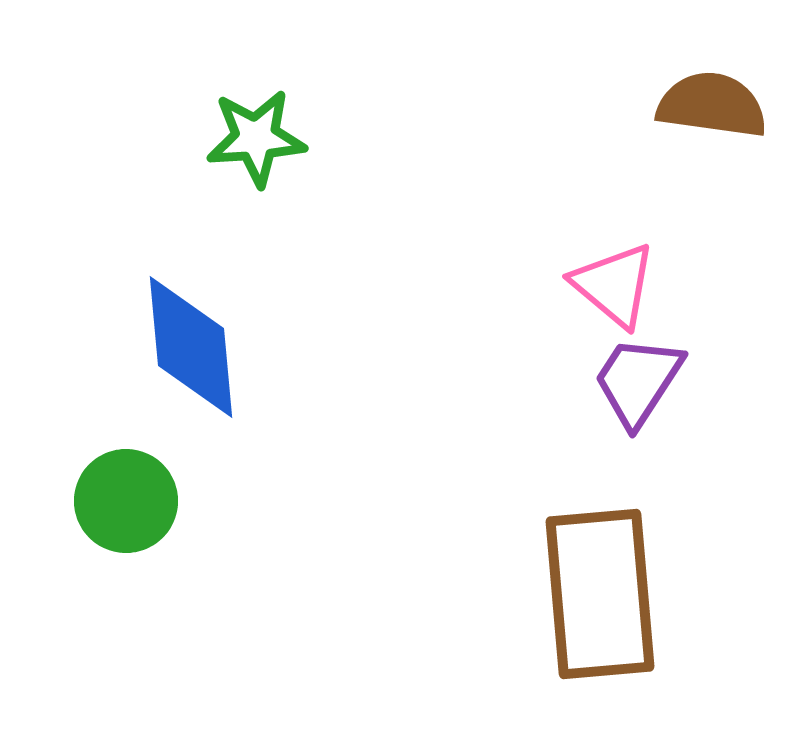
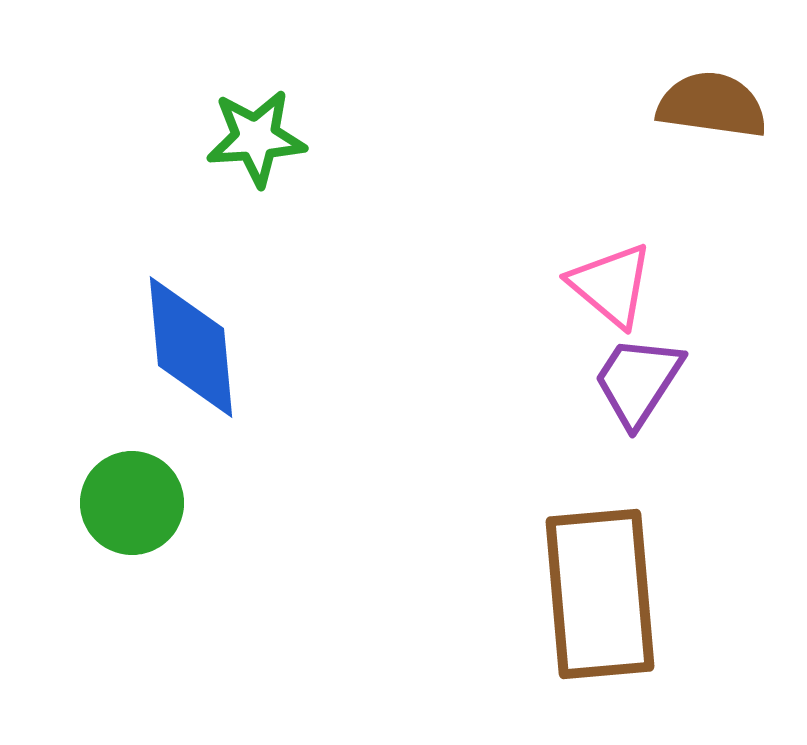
pink triangle: moved 3 px left
green circle: moved 6 px right, 2 px down
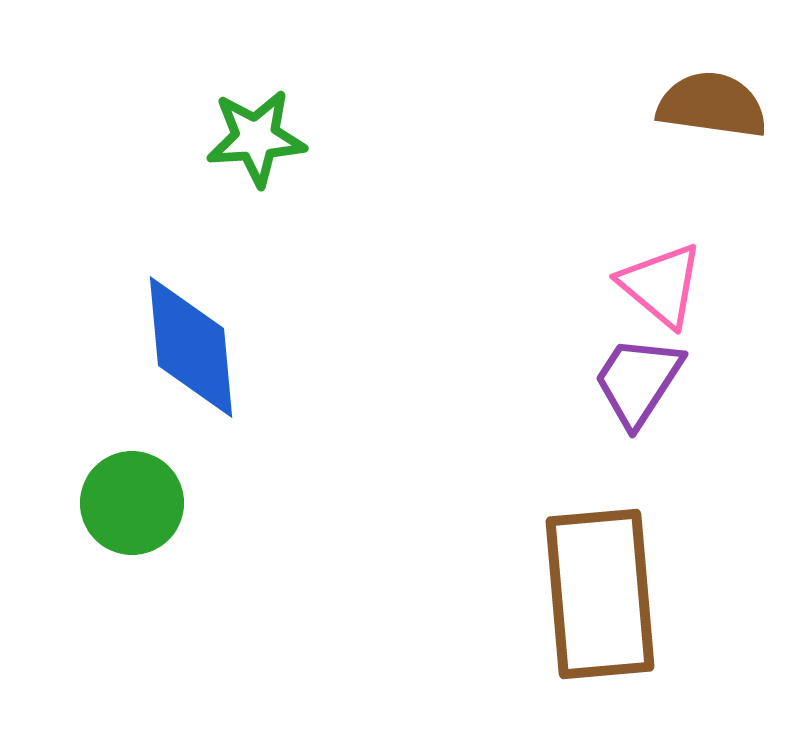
pink triangle: moved 50 px right
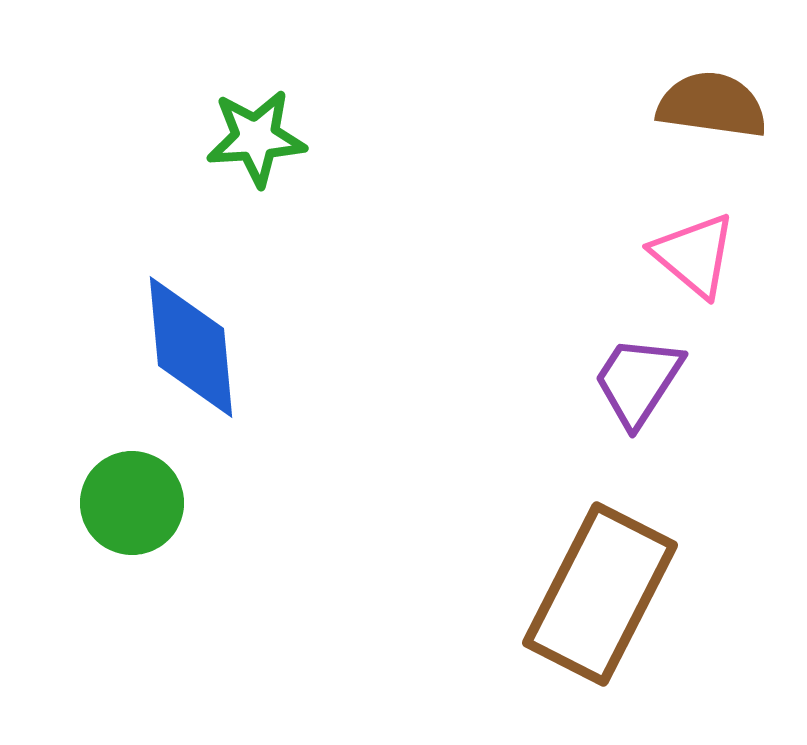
pink triangle: moved 33 px right, 30 px up
brown rectangle: rotated 32 degrees clockwise
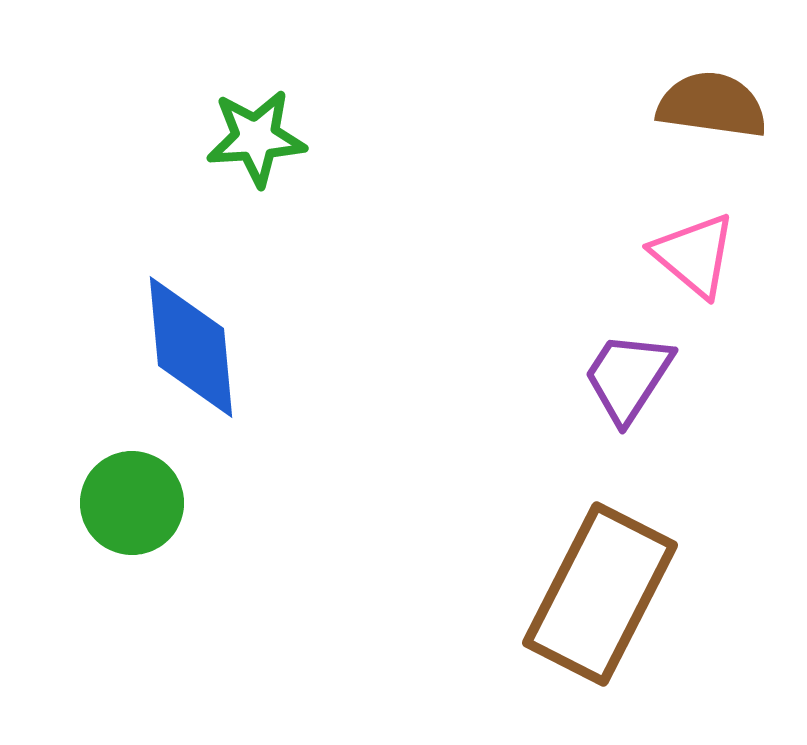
purple trapezoid: moved 10 px left, 4 px up
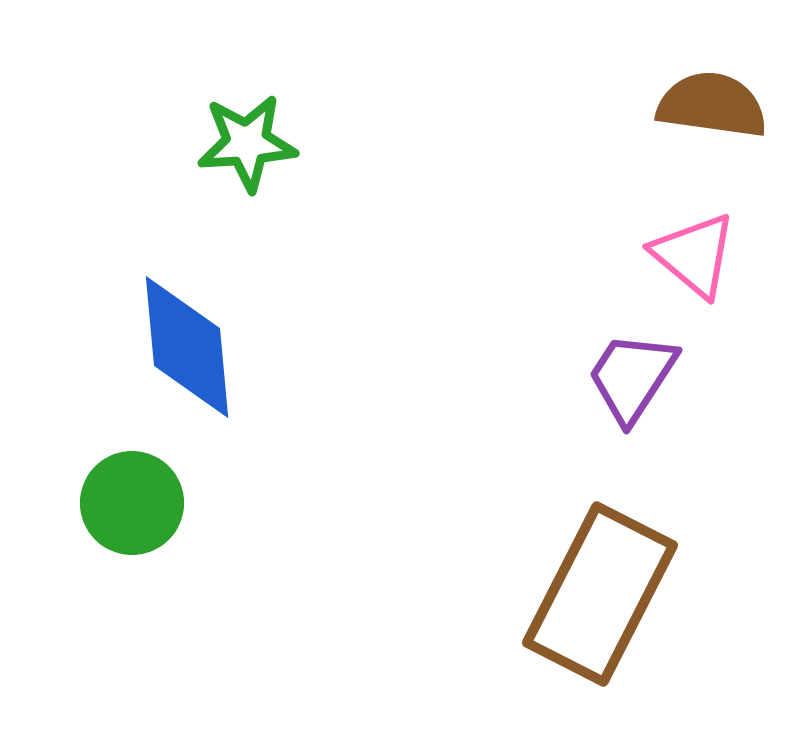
green star: moved 9 px left, 5 px down
blue diamond: moved 4 px left
purple trapezoid: moved 4 px right
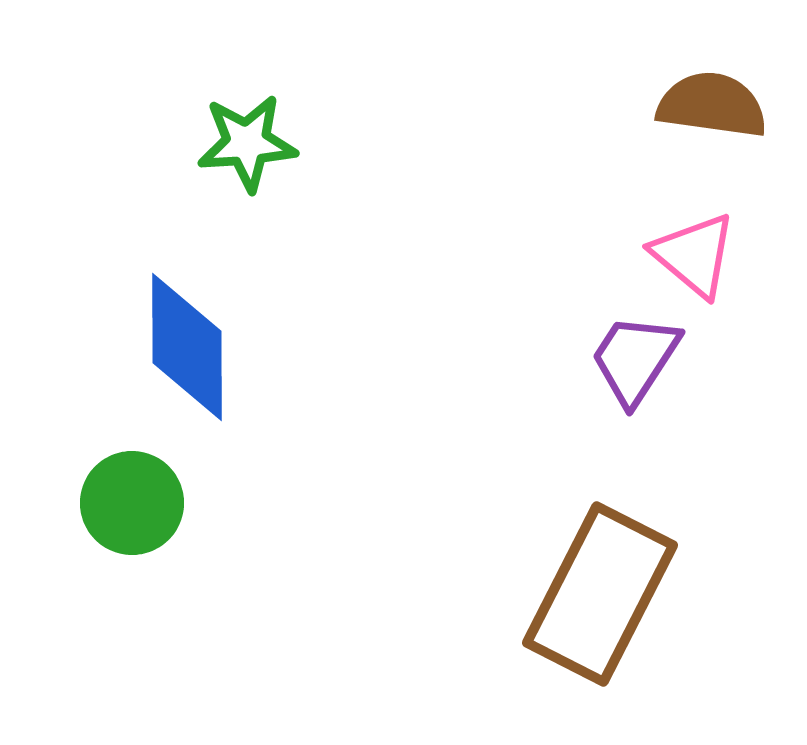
blue diamond: rotated 5 degrees clockwise
purple trapezoid: moved 3 px right, 18 px up
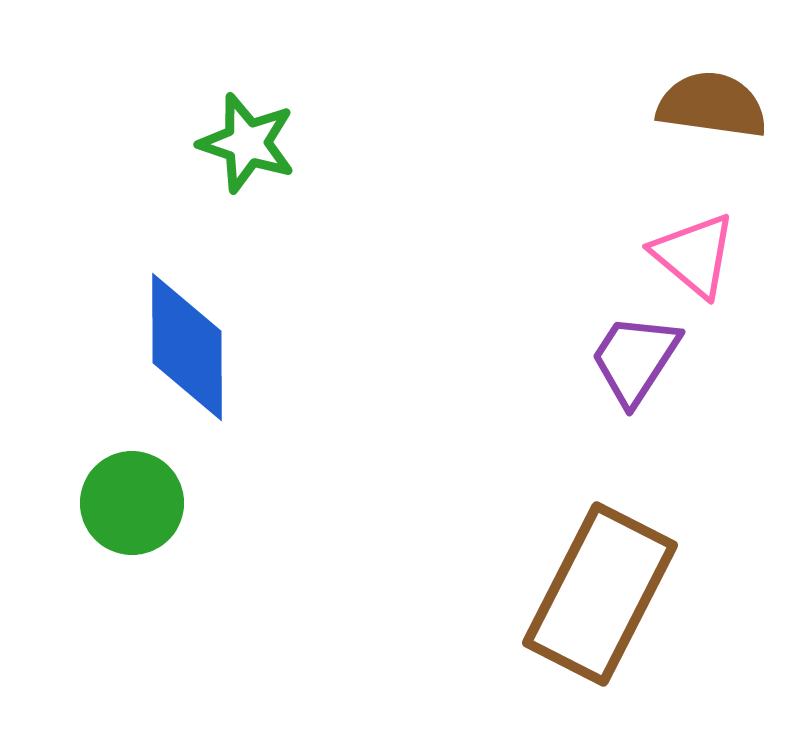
green star: rotated 22 degrees clockwise
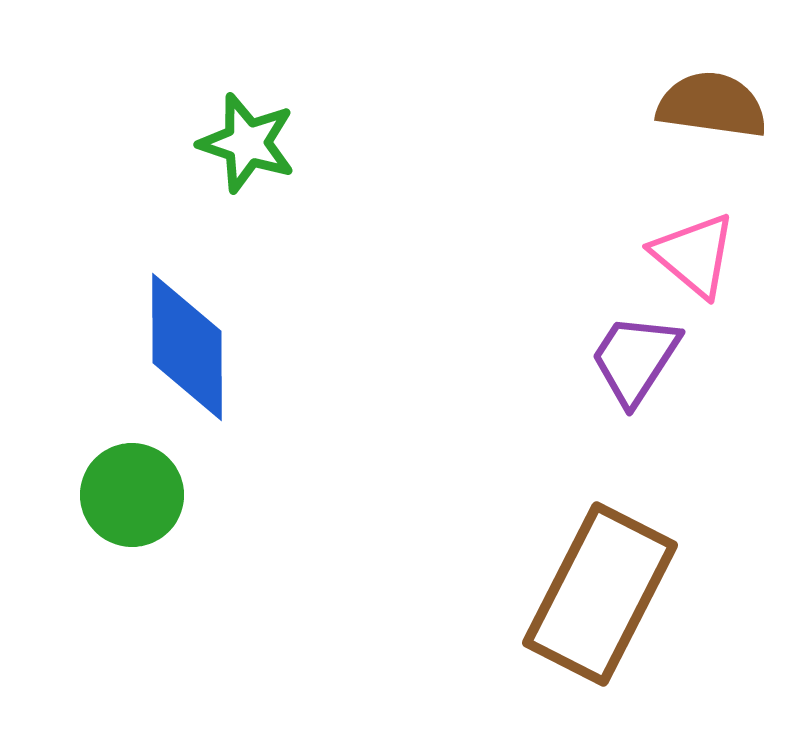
green circle: moved 8 px up
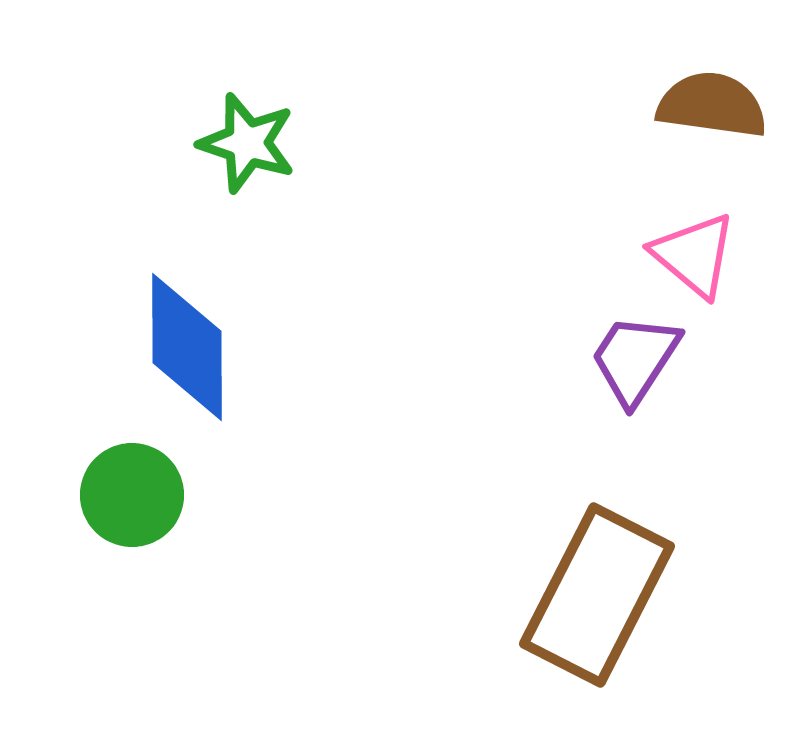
brown rectangle: moved 3 px left, 1 px down
